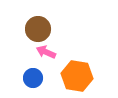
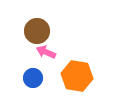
brown circle: moved 1 px left, 2 px down
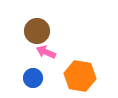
orange hexagon: moved 3 px right
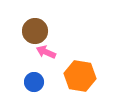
brown circle: moved 2 px left
blue circle: moved 1 px right, 4 px down
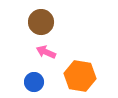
brown circle: moved 6 px right, 9 px up
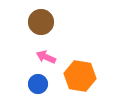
pink arrow: moved 5 px down
blue circle: moved 4 px right, 2 px down
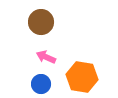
orange hexagon: moved 2 px right, 1 px down
blue circle: moved 3 px right
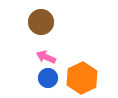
orange hexagon: moved 1 px down; rotated 24 degrees clockwise
blue circle: moved 7 px right, 6 px up
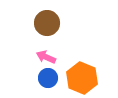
brown circle: moved 6 px right, 1 px down
orange hexagon: rotated 12 degrees counterclockwise
